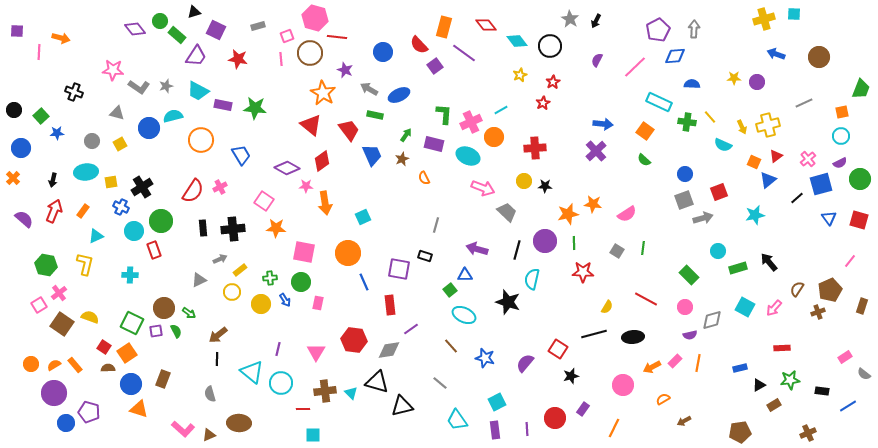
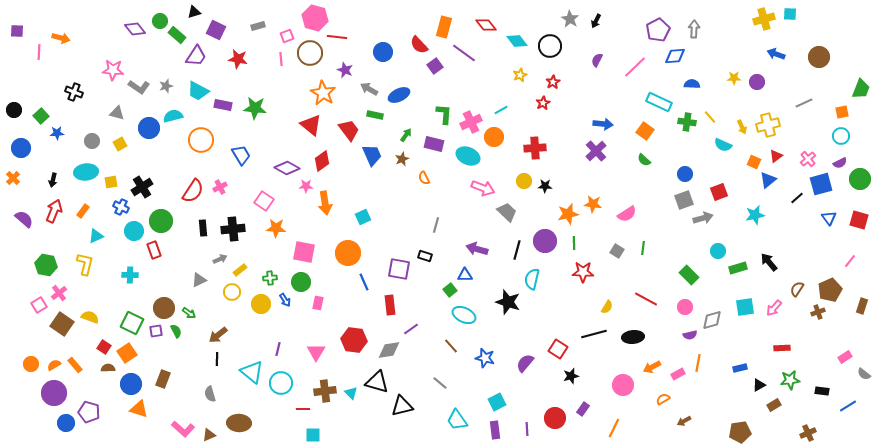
cyan square at (794, 14): moved 4 px left
cyan square at (745, 307): rotated 36 degrees counterclockwise
pink rectangle at (675, 361): moved 3 px right, 13 px down; rotated 16 degrees clockwise
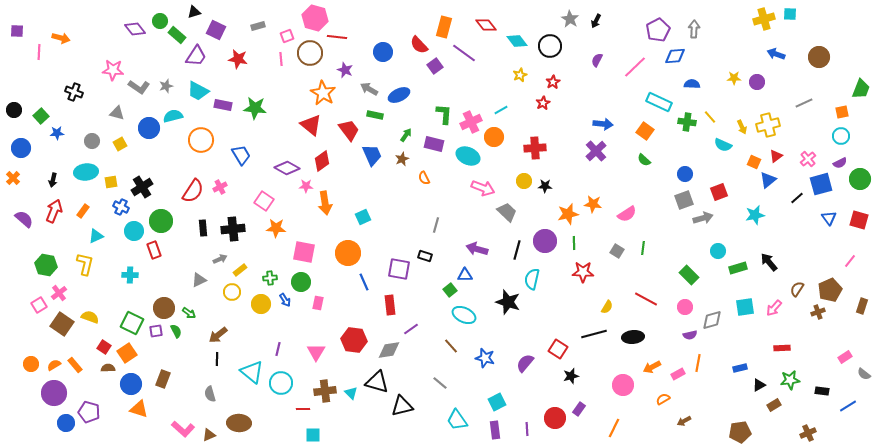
purple rectangle at (583, 409): moved 4 px left
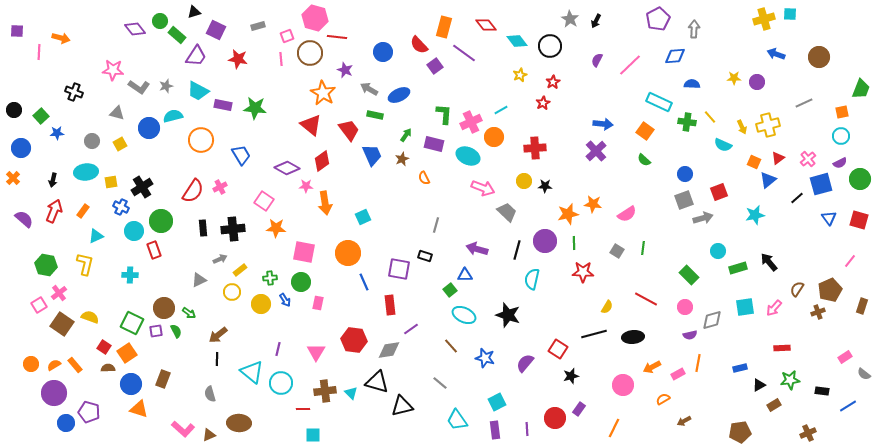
purple pentagon at (658, 30): moved 11 px up
pink line at (635, 67): moved 5 px left, 2 px up
red triangle at (776, 156): moved 2 px right, 2 px down
black star at (508, 302): moved 13 px down
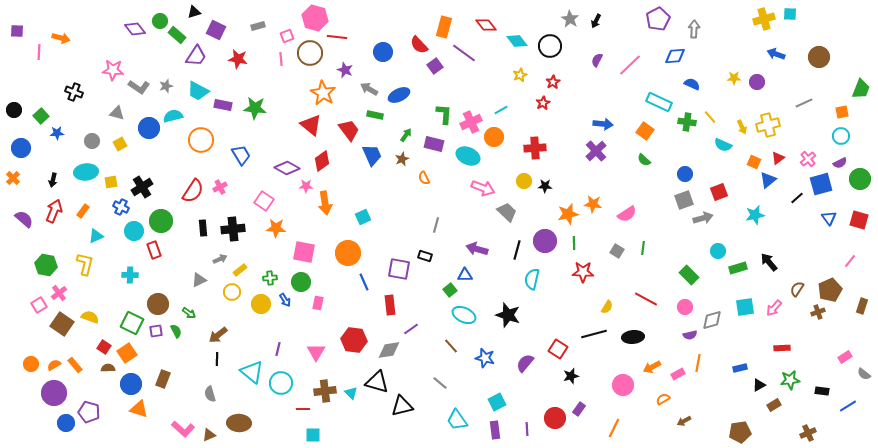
blue semicircle at (692, 84): rotated 21 degrees clockwise
brown circle at (164, 308): moved 6 px left, 4 px up
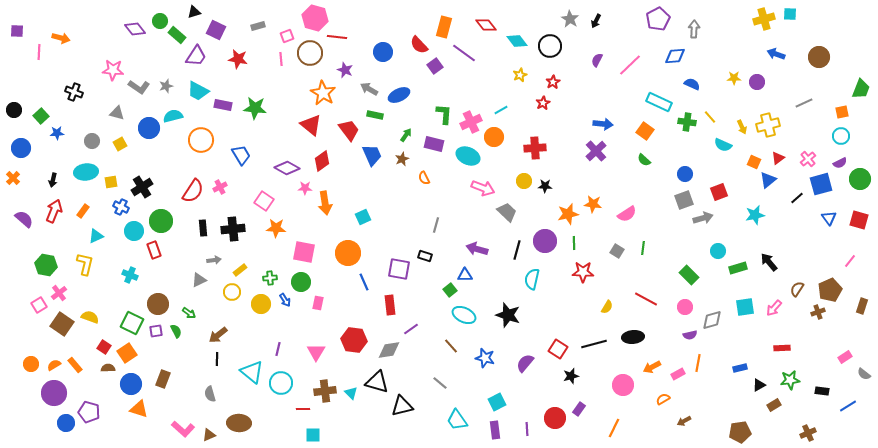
pink star at (306, 186): moved 1 px left, 2 px down
gray arrow at (220, 259): moved 6 px left, 1 px down; rotated 16 degrees clockwise
cyan cross at (130, 275): rotated 21 degrees clockwise
black line at (594, 334): moved 10 px down
